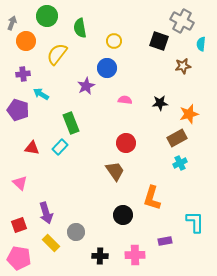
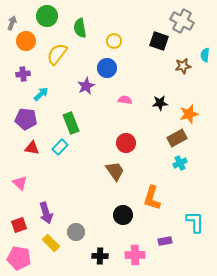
cyan semicircle: moved 4 px right, 11 px down
cyan arrow: rotated 105 degrees clockwise
purple pentagon: moved 8 px right, 9 px down; rotated 10 degrees counterclockwise
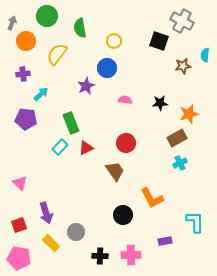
red triangle: moved 54 px right; rotated 35 degrees counterclockwise
orange L-shape: rotated 45 degrees counterclockwise
pink cross: moved 4 px left
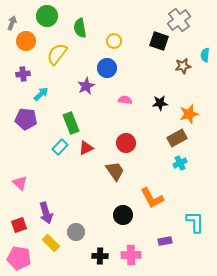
gray cross: moved 3 px left, 1 px up; rotated 25 degrees clockwise
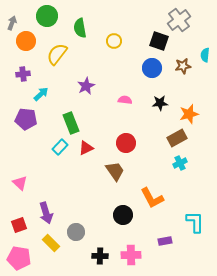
blue circle: moved 45 px right
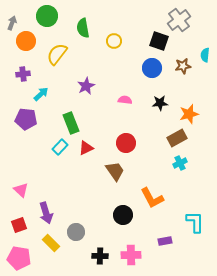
green semicircle: moved 3 px right
pink triangle: moved 1 px right, 7 px down
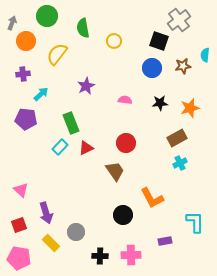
orange star: moved 1 px right, 6 px up
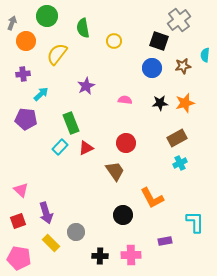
orange star: moved 5 px left, 5 px up
red square: moved 1 px left, 4 px up
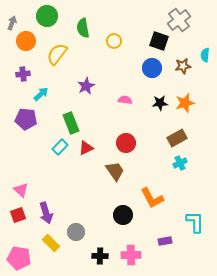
red square: moved 6 px up
